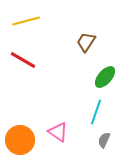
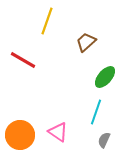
yellow line: moved 21 px right; rotated 56 degrees counterclockwise
brown trapezoid: rotated 15 degrees clockwise
orange circle: moved 5 px up
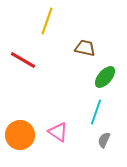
brown trapezoid: moved 1 px left, 6 px down; rotated 55 degrees clockwise
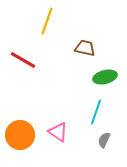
green ellipse: rotated 35 degrees clockwise
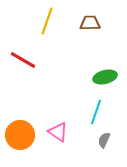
brown trapezoid: moved 5 px right, 25 px up; rotated 15 degrees counterclockwise
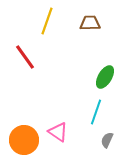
red line: moved 2 px right, 3 px up; rotated 24 degrees clockwise
green ellipse: rotated 45 degrees counterclockwise
orange circle: moved 4 px right, 5 px down
gray semicircle: moved 3 px right
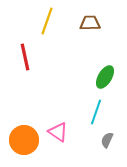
red line: rotated 24 degrees clockwise
